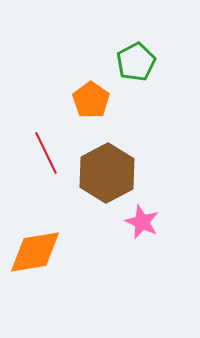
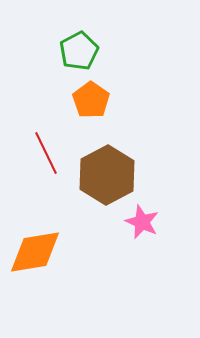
green pentagon: moved 57 px left, 11 px up
brown hexagon: moved 2 px down
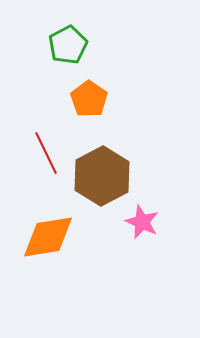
green pentagon: moved 11 px left, 6 px up
orange pentagon: moved 2 px left, 1 px up
brown hexagon: moved 5 px left, 1 px down
orange diamond: moved 13 px right, 15 px up
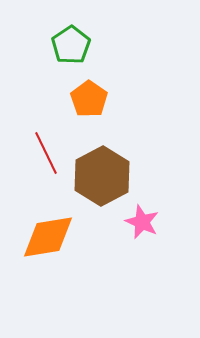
green pentagon: moved 3 px right; rotated 6 degrees counterclockwise
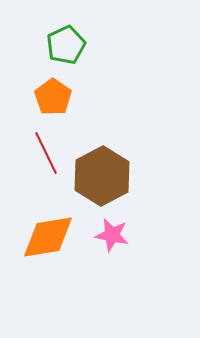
green pentagon: moved 5 px left; rotated 9 degrees clockwise
orange pentagon: moved 36 px left, 2 px up
pink star: moved 30 px left, 13 px down; rotated 12 degrees counterclockwise
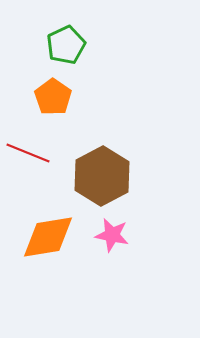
red line: moved 18 px left; rotated 42 degrees counterclockwise
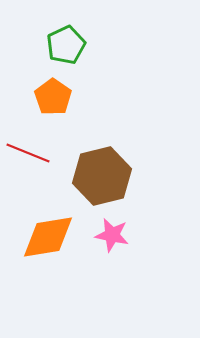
brown hexagon: rotated 14 degrees clockwise
